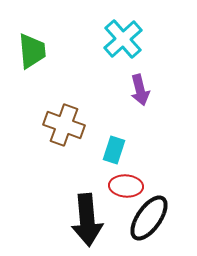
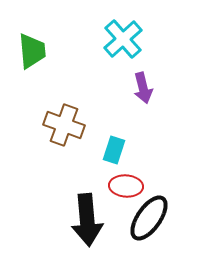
purple arrow: moved 3 px right, 2 px up
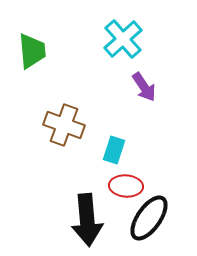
purple arrow: moved 1 px right, 1 px up; rotated 20 degrees counterclockwise
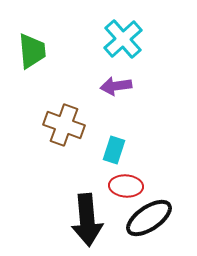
purple arrow: moved 28 px left, 1 px up; rotated 116 degrees clockwise
black ellipse: rotated 21 degrees clockwise
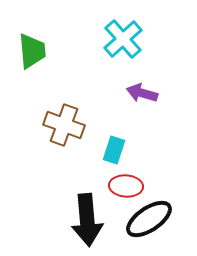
purple arrow: moved 26 px right, 7 px down; rotated 24 degrees clockwise
black ellipse: moved 1 px down
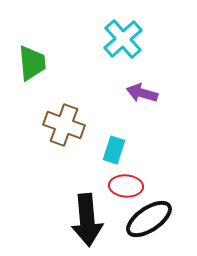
green trapezoid: moved 12 px down
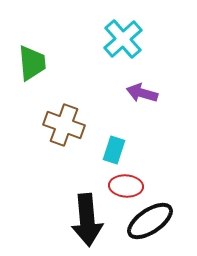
black ellipse: moved 1 px right, 2 px down
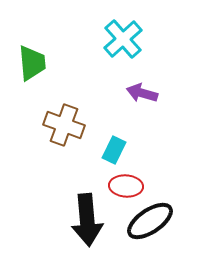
cyan rectangle: rotated 8 degrees clockwise
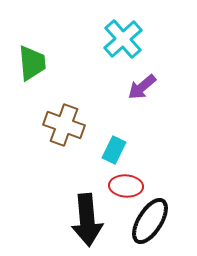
purple arrow: moved 6 px up; rotated 56 degrees counterclockwise
black ellipse: rotated 24 degrees counterclockwise
